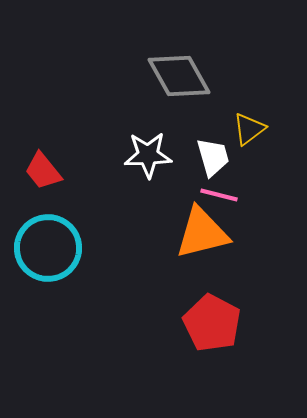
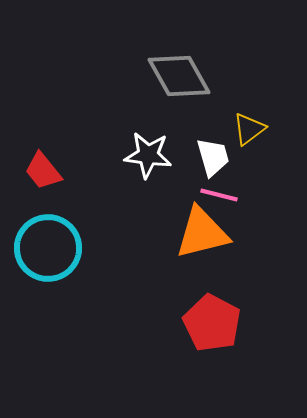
white star: rotated 9 degrees clockwise
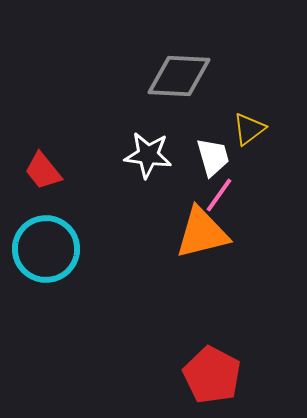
gray diamond: rotated 58 degrees counterclockwise
pink line: rotated 69 degrees counterclockwise
cyan circle: moved 2 px left, 1 px down
red pentagon: moved 52 px down
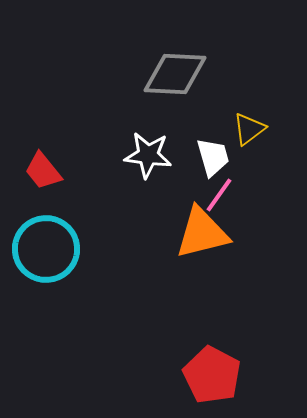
gray diamond: moved 4 px left, 2 px up
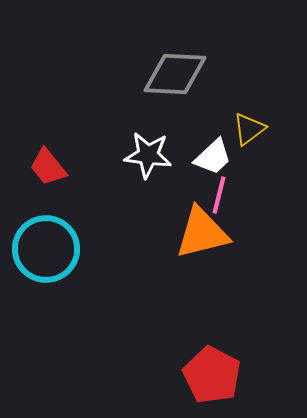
white trapezoid: rotated 63 degrees clockwise
red trapezoid: moved 5 px right, 4 px up
pink line: rotated 21 degrees counterclockwise
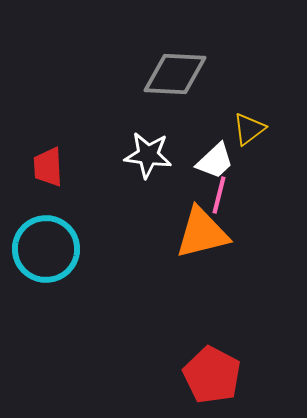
white trapezoid: moved 2 px right, 4 px down
red trapezoid: rotated 36 degrees clockwise
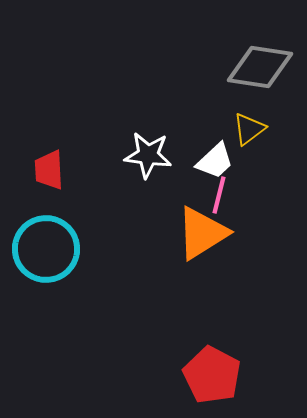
gray diamond: moved 85 px right, 7 px up; rotated 6 degrees clockwise
red trapezoid: moved 1 px right, 3 px down
orange triangle: rotated 18 degrees counterclockwise
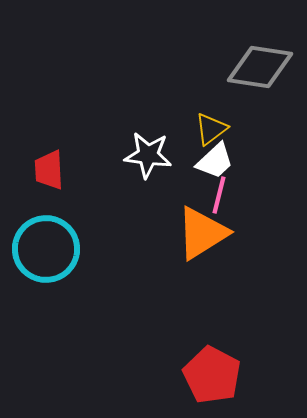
yellow triangle: moved 38 px left
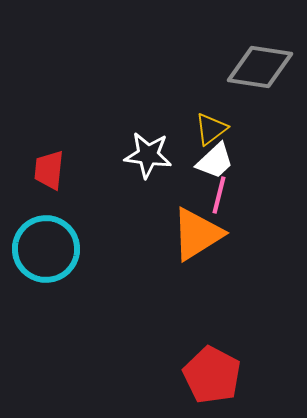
red trapezoid: rotated 9 degrees clockwise
orange triangle: moved 5 px left, 1 px down
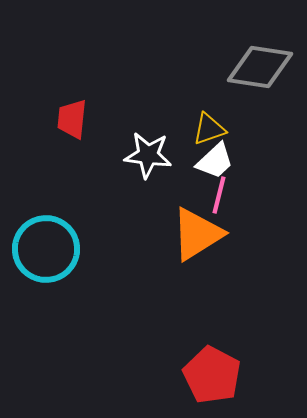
yellow triangle: moved 2 px left; rotated 18 degrees clockwise
red trapezoid: moved 23 px right, 51 px up
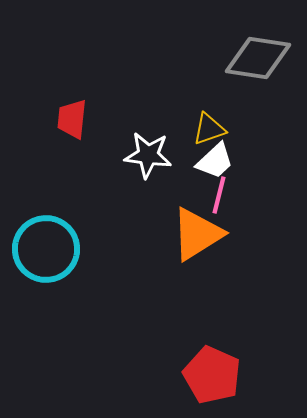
gray diamond: moved 2 px left, 9 px up
red pentagon: rotated 4 degrees counterclockwise
